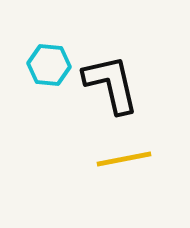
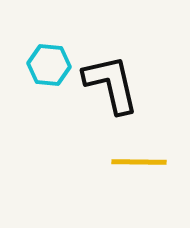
yellow line: moved 15 px right, 3 px down; rotated 12 degrees clockwise
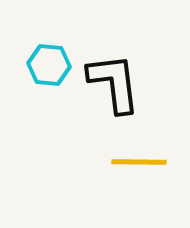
black L-shape: moved 3 px right, 1 px up; rotated 6 degrees clockwise
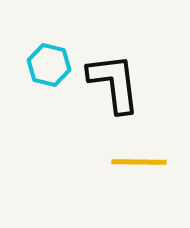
cyan hexagon: rotated 9 degrees clockwise
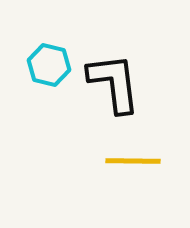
yellow line: moved 6 px left, 1 px up
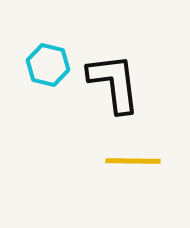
cyan hexagon: moved 1 px left
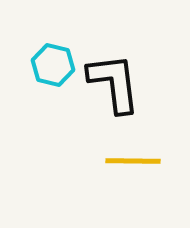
cyan hexagon: moved 5 px right
